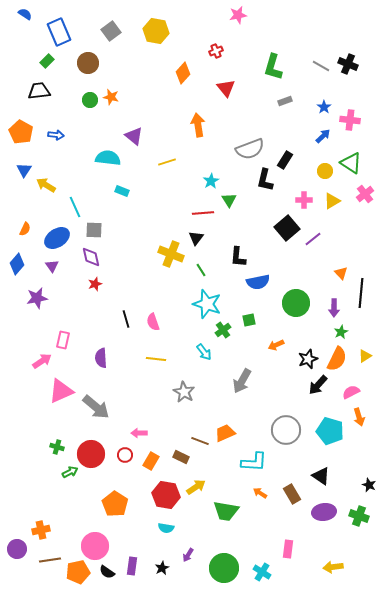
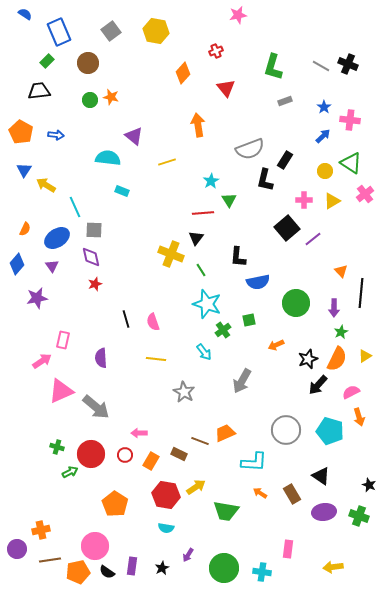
orange triangle at (341, 273): moved 2 px up
brown rectangle at (181, 457): moved 2 px left, 3 px up
cyan cross at (262, 572): rotated 24 degrees counterclockwise
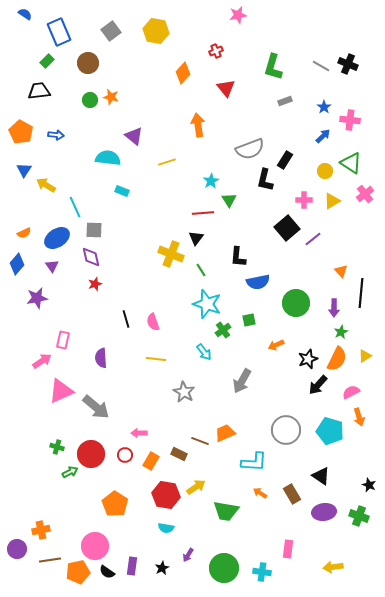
orange semicircle at (25, 229): moved 1 px left, 4 px down; rotated 40 degrees clockwise
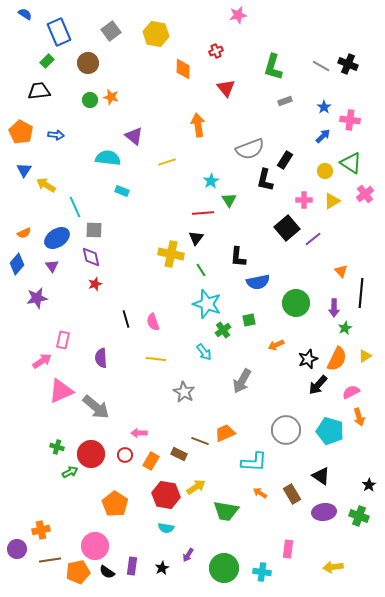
yellow hexagon at (156, 31): moved 3 px down
orange diamond at (183, 73): moved 4 px up; rotated 40 degrees counterclockwise
yellow cross at (171, 254): rotated 10 degrees counterclockwise
green star at (341, 332): moved 4 px right, 4 px up
black star at (369, 485): rotated 16 degrees clockwise
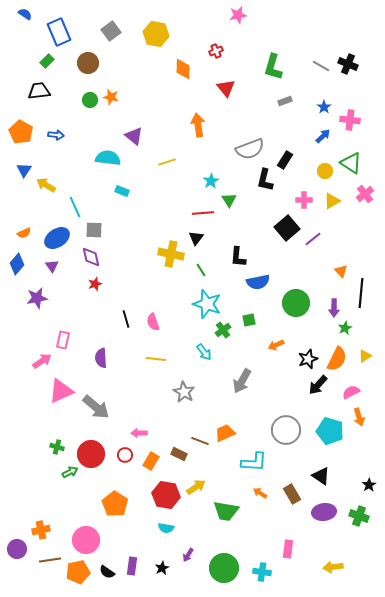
pink circle at (95, 546): moved 9 px left, 6 px up
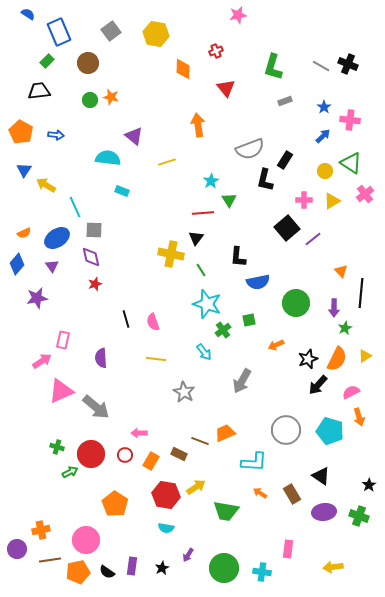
blue semicircle at (25, 14): moved 3 px right
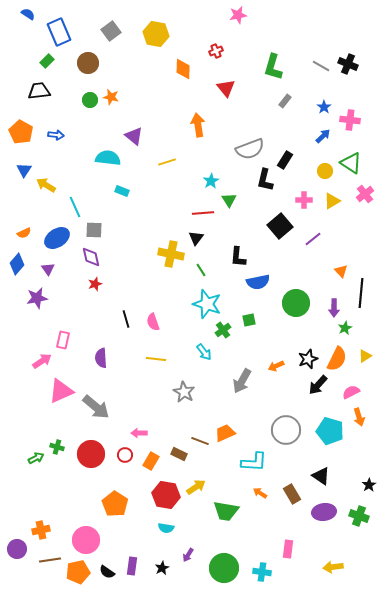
gray rectangle at (285, 101): rotated 32 degrees counterclockwise
black square at (287, 228): moved 7 px left, 2 px up
purple triangle at (52, 266): moved 4 px left, 3 px down
orange arrow at (276, 345): moved 21 px down
green arrow at (70, 472): moved 34 px left, 14 px up
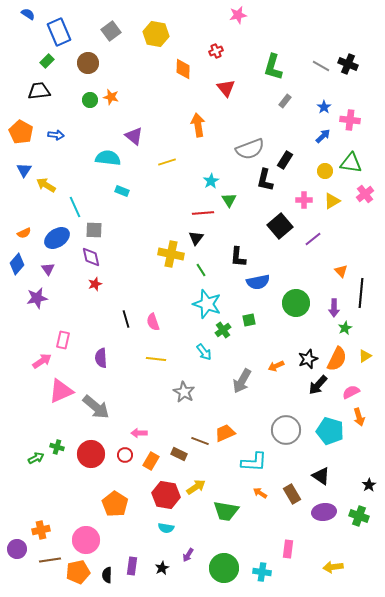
green triangle at (351, 163): rotated 25 degrees counterclockwise
black semicircle at (107, 572): moved 3 px down; rotated 56 degrees clockwise
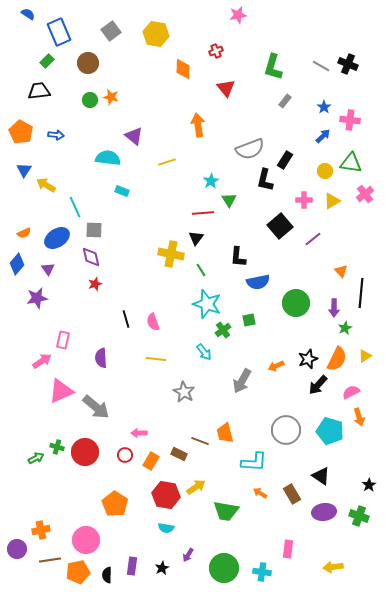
orange trapezoid at (225, 433): rotated 80 degrees counterclockwise
red circle at (91, 454): moved 6 px left, 2 px up
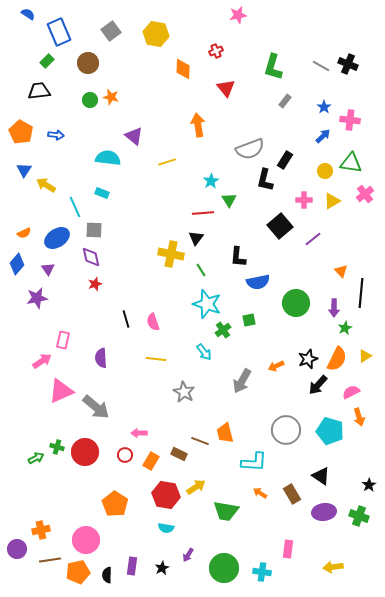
cyan rectangle at (122, 191): moved 20 px left, 2 px down
